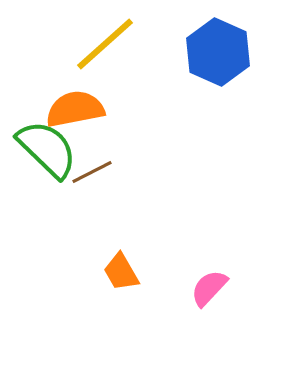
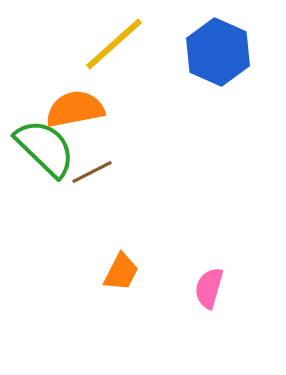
yellow line: moved 9 px right
green semicircle: moved 2 px left, 1 px up
orange trapezoid: rotated 123 degrees counterclockwise
pink semicircle: rotated 27 degrees counterclockwise
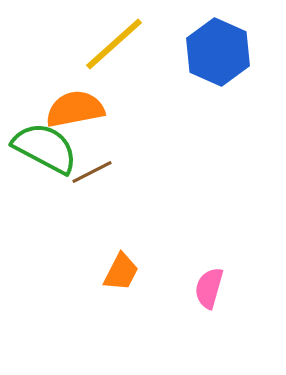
green semicircle: rotated 16 degrees counterclockwise
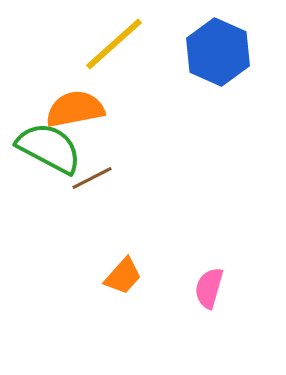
green semicircle: moved 4 px right
brown line: moved 6 px down
orange trapezoid: moved 2 px right, 4 px down; rotated 15 degrees clockwise
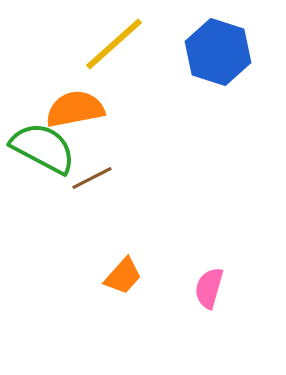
blue hexagon: rotated 6 degrees counterclockwise
green semicircle: moved 6 px left
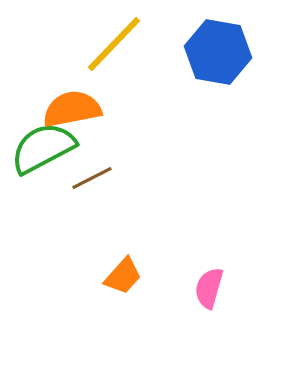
yellow line: rotated 4 degrees counterclockwise
blue hexagon: rotated 8 degrees counterclockwise
orange semicircle: moved 3 px left
green semicircle: rotated 56 degrees counterclockwise
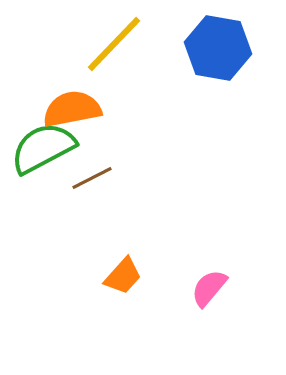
blue hexagon: moved 4 px up
pink semicircle: rotated 24 degrees clockwise
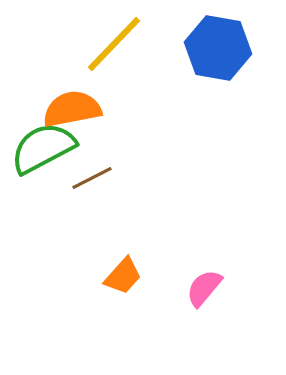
pink semicircle: moved 5 px left
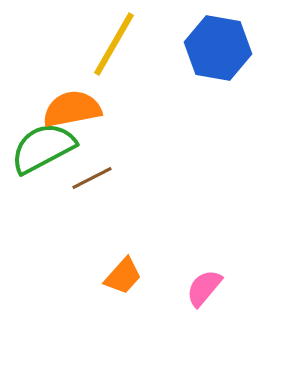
yellow line: rotated 14 degrees counterclockwise
